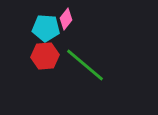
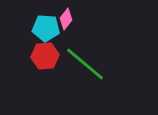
green line: moved 1 px up
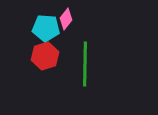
red hexagon: rotated 12 degrees counterclockwise
green line: rotated 51 degrees clockwise
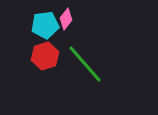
cyan pentagon: moved 1 px left, 3 px up; rotated 12 degrees counterclockwise
green line: rotated 42 degrees counterclockwise
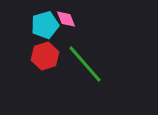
pink diamond: rotated 60 degrees counterclockwise
cyan pentagon: rotated 8 degrees counterclockwise
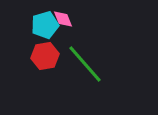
pink diamond: moved 3 px left
red hexagon: rotated 8 degrees clockwise
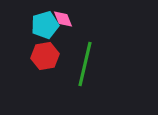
green line: rotated 54 degrees clockwise
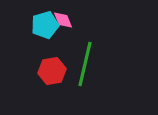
pink diamond: moved 1 px down
red hexagon: moved 7 px right, 15 px down
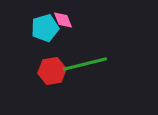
cyan pentagon: moved 3 px down
green line: rotated 63 degrees clockwise
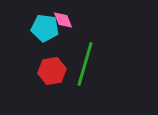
cyan pentagon: rotated 24 degrees clockwise
green line: rotated 60 degrees counterclockwise
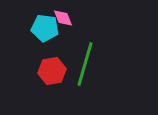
pink diamond: moved 2 px up
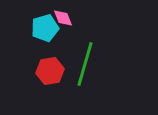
cyan pentagon: rotated 24 degrees counterclockwise
red hexagon: moved 2 px left
